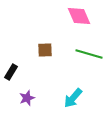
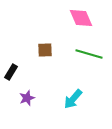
pink diamond: moved 2 px right, 2 px down
cyan arrow: moved 1 px down
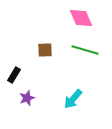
green line: moved 4 px left, 4 px up
black rectangle: moved 3 px right, 3 px down
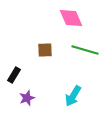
pink diamond: moved 10 px left
cyan arrow: moved 3 px up; rotated 10 degrees counterclockwise
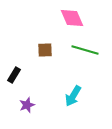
pink diamond: moved 1 px right
purple star: moved 7 px down
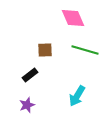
pink diamond: moved 1 px right
black rectangle: moved 16 px right; rotated 21 degrees clockwise
cyan arrow: moved 4 px right
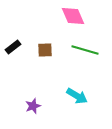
pink diamond: moved 2 px up
black rectangle: moved 17 px left, 28 px up
cyan arrow: rotated 90 degrees counterclockwise
purple star: moved 6 px right, 1 px down
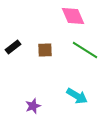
green line: rotated 16 degrees clockwise
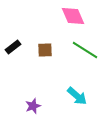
cyan arrow: rotated 10 degrees clockwise
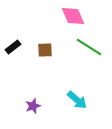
green line: moved 4 px right, 3 px up
cyan arrow: moved 4 px down
